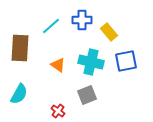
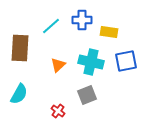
yellow rectangle: rotated 42 degrees counterclockwise
orange triangle: rotated 42 degrees clockwise
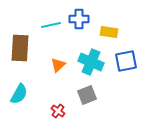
blue cross: moved 3 px left, 1 px up
cyan line: moved 1 px up; rotated 30 degrees clockwise
cyan cross: rotated 10 degrees clockwise
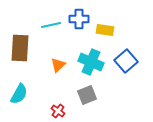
yellow rectangle: moved 4 px left, 2 px up
blue square: rotated 30 degrees counterclockwise
